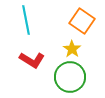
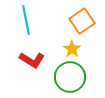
orange square: rotated 20 degrees clockwise
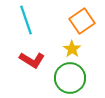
cyan line: rotated 8 degrees counterclockwise
green circle: moved 1 px down
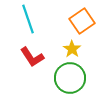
cyan line: moved 2 px right, 1 px up
red L-shape: moved 3 px up; rotated 25 degrees clockwise
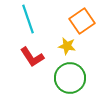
yellow star: moved 5 px left, 3 px up; rotated 24 degrees counterclockwise
